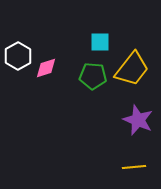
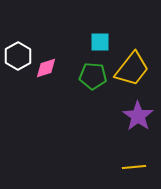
purple star: moved 4 px up; rotated 12 degrees clockwise
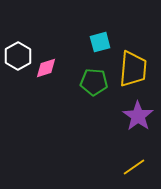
cyan square: rotated 15 degrees counterclockwise
yellow trapezoid: moved 1 px right; rotated 33 degrees counterclockwise
green pentagon: moved 1 px right, 6 px down
yellow line: rotated 30 degrees counterclockwise
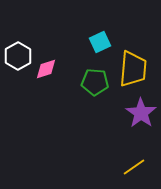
cyan square: rotated 10 degrees counterclockwise
pink diamond: moved 1 px down
green pentagon: moved 1 px right
purple star: moved 3 px right, 3 px up
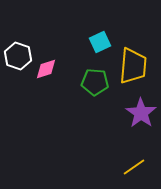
white hexagon: rotated 12 degrees counterclockwise
yellow trapezoid: moved 3 px up
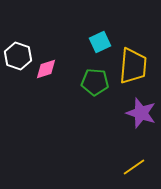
purple star: rotated 16 degrees counterclockwise
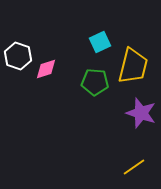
yellow trapezoid: rotated 9 degrees clockwise
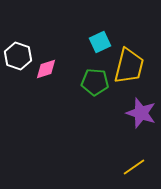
yellow trapezoid: moved 4 px left
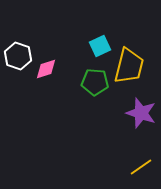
cyan square: moved 4 px down
yellow line: moved 7 px right
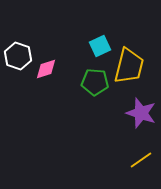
yellow line: moved 7 px up
